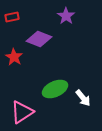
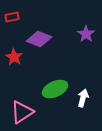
purple star: moved 20 px right, 18 px down
white arrow: rotated 126 degrees counterclockwise
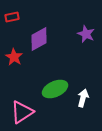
purple star: rotated 12 degrees counterclockwise
purple diamond: rotated 50 degrees counterclockwise
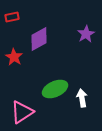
purple star: rotated 18 degrees clockwise
white arrow: moved 1 px left; rotated 24 degrees counterclockwise
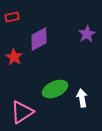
purple star: moved 1 px right
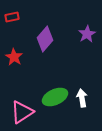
purple diamond: moved 6 px right; rotated 20 degrees counterclockwise
green ellipse: moved 8 px down
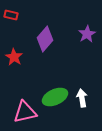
red rectangle: moved 1 px left, 2 px up; rotated 24 degrees clockwise
pink triangle: moved 3 px right; rotated 20 degrees clockwise
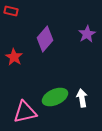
red rectangle: moved 4 px up
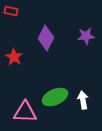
purple star: moved 1 px left, 2 px down; rotated 24 degrees clockwise
purple diamond: moved 1 px right, 1 px up; rotated 15 degrees counterclockwise
white arrow: moved 1 px right, 2 px down
pink triangle: rotated 15 degrees clockwise
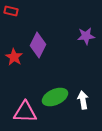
purple diamond: moved 8 px left, 7 px down
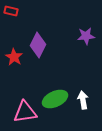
green ellipse: moved 2 px down
pink triangle: rotated 10 degrees counterclockwise
